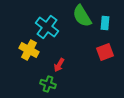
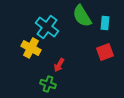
yellow cross: moved 2 px right, 2 px up
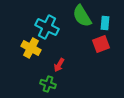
cyan cross: rotated 10 degrees counterclockwise
red square: moved 4 px left, 8 px up
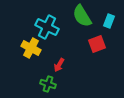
cyan rectangle: moved 4 px right, 2 px up; rotated 16 degrees clockwise
red square: moved 4 px left
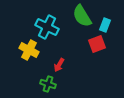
cyan rectangle: moved 4 px left, 4 px down
yellow cross: moved 2 px left, 2 px down
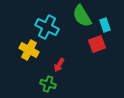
cyan rectangle: rotated 40 degrees counterclockwise
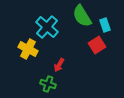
cyan cross: rotated 15 degrees clockwise
red square: moved 1 px down; rotated 12 degrees counterclockwise
yellow cross: moved 1 px left, 1 px up
